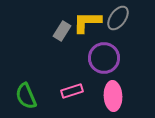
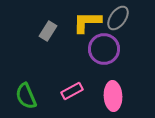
gray rectangle: moved 14 px left
purple circle: moved 9 px up
pink rectangle: rotated 10 degrees counterclockwise
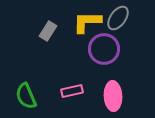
pink rectangle: rotated 15 degrees clockwise
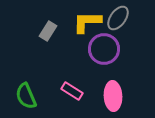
pink rectangle: rotated 45 degrees clockwise
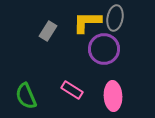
gray ellipse: moved 3 px left; rotated 25 degrees counterclockwise
pink rectangle: moved 1 px up
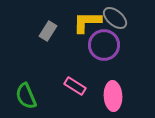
gray ellipse: rotated 60 degrees counterclockwise
purple circle: moved 4 px up
pink rectangle: moved 3 px right, 4 px up
